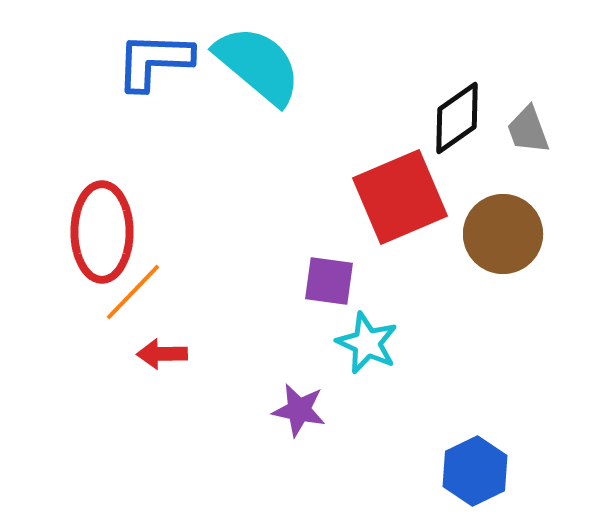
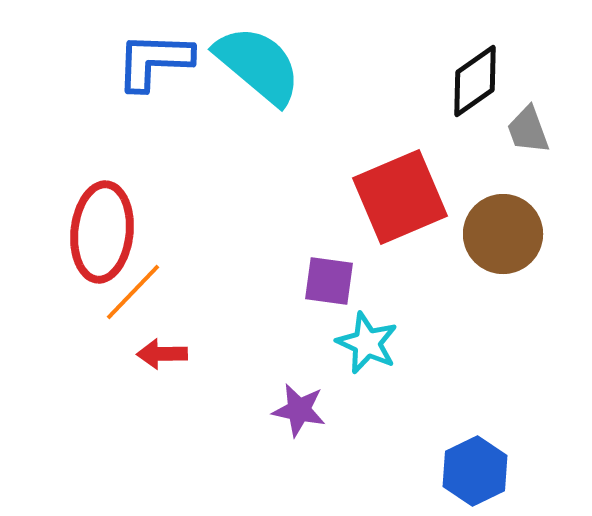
black diamond: moved 18 px right, 37 px up
red ellipse: rotated 6 degrees clockwise
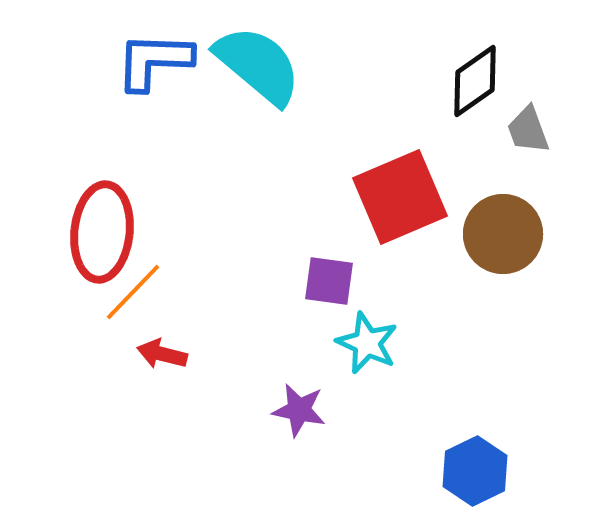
red arrow: rotated 15 degrees clockwise
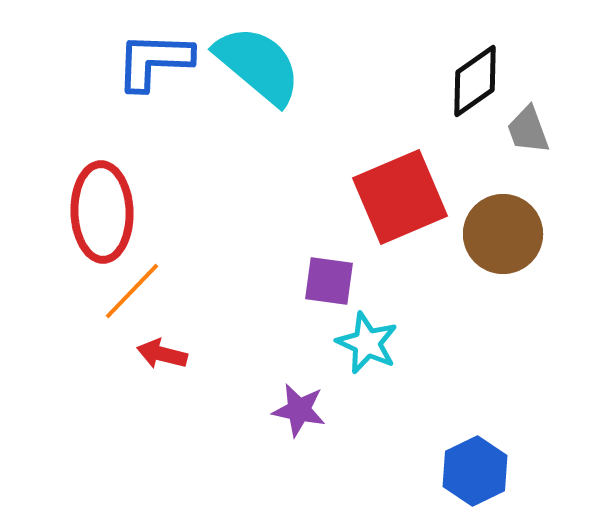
red ellipse: moved 20 px up; rotated 8 degrees counterclockwise
orange line: moved 1 px left, 1 px up
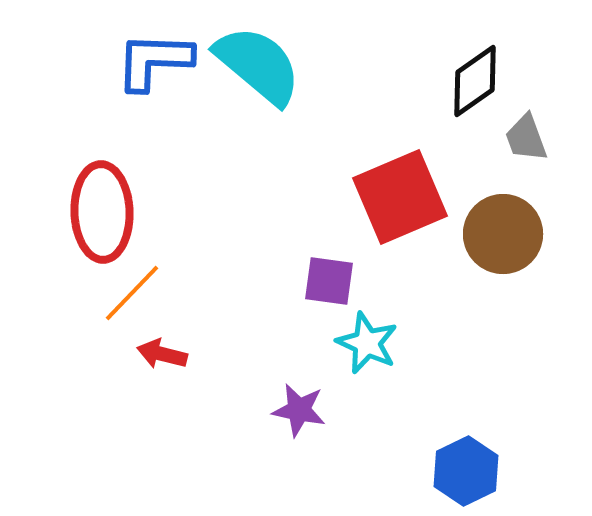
gray trapezoid: moved 2 px left, 8 px down
orange line: moved 2 px down
blue hexagon: moved 9 px left
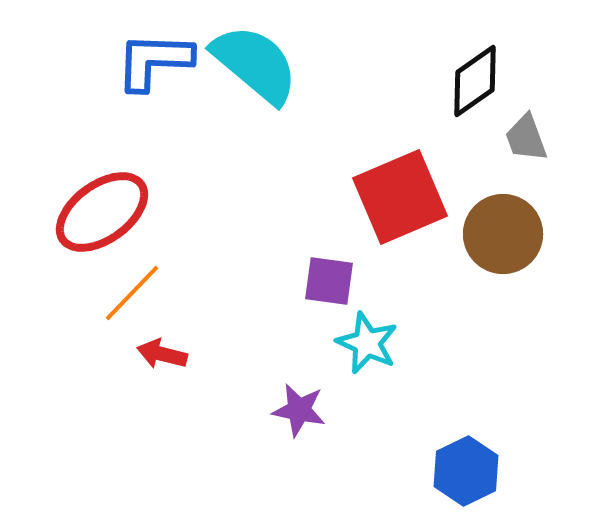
cyan semicircle: moved 3 px left, 1 px up
red ellipse: rotated 56 degrees clockwise
